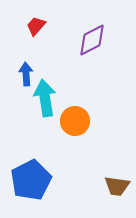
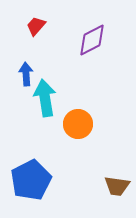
orange circle: moved 3 px right, 3 px down
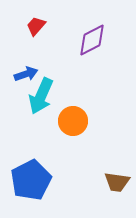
blue arrow: rotated 75 degrees clockwise
cyan arrow: moved 4 px left, 2 px up; rotated 147 degrees counterclockwise
orange circle: moved 5 px left, 3 px up
brown trapezoid: moved 4 px up
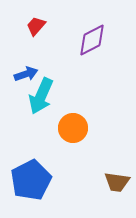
orange circle: moved 7 px down
